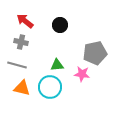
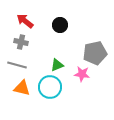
green triangle: rotated 16 degrees counterclockwise
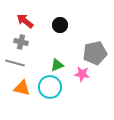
gray line: moved 2 px left, 2 px up
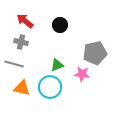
gray line: moved 1 px left, 1 px down
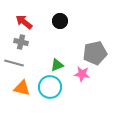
red arrow: moved 1 px left, 1 px down
black circle: moved 4 px up
gray line: moved 1 px up
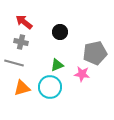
black circle: moved 11 px down
orange triangle: rotated 30 degrees counterclockwise
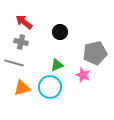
pink star: moved 1 px right, 1 px down; rotated 14 degrees clockwise
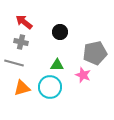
green triangle: rotated 24 degrees clockwise
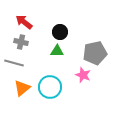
green triangle: moved 14 px up
orange triangle: rotated 24 degrees counterclockwise
